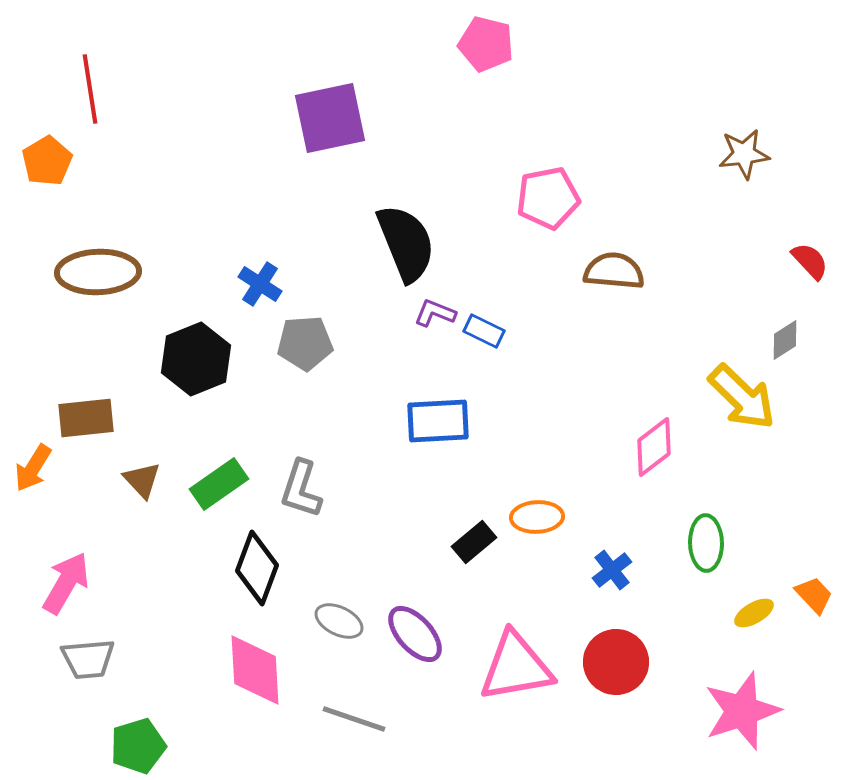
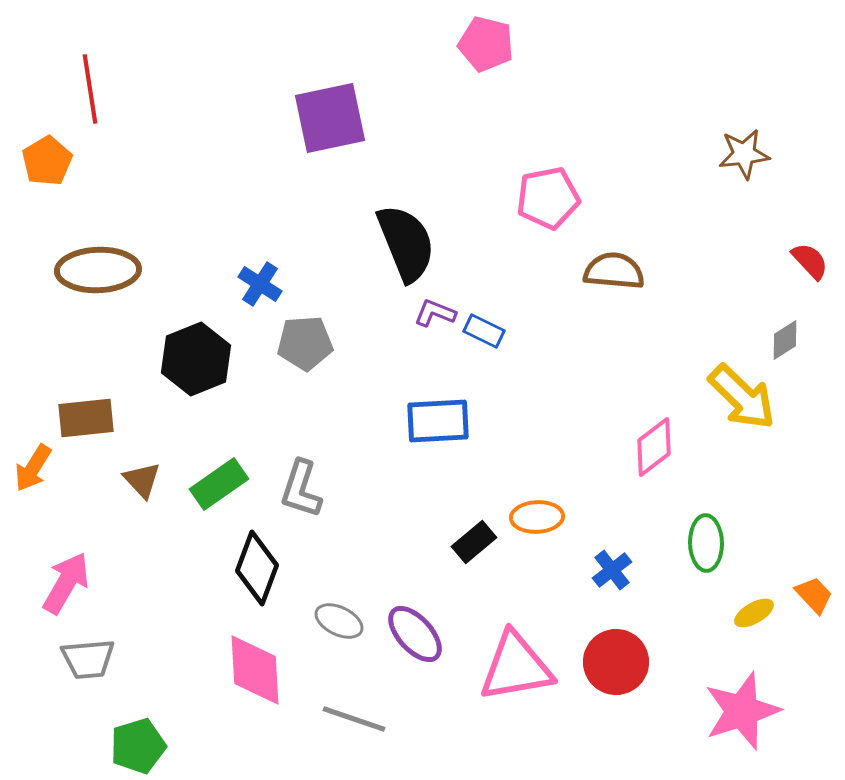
brown ellipse at (98, 272): moved 2 px up
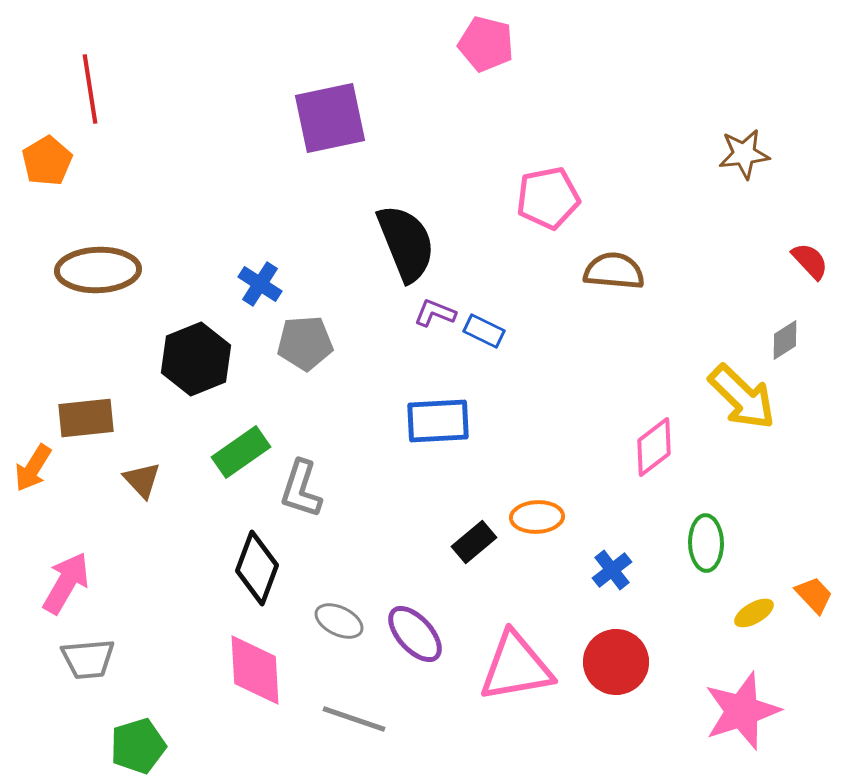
green rectangle at (219, 484): moved 22 px right, 32 px up
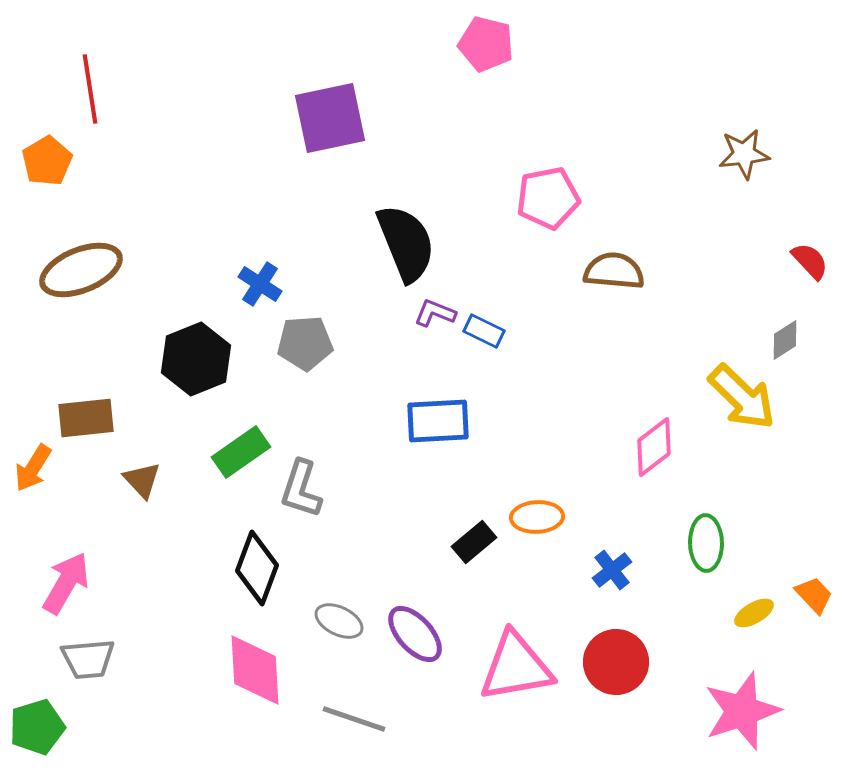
brown ellipse at (98, 270): moved 17 px left; rotated 20 degrees counterclockwise
green pentagon at (138, 746): moved 101 px left, 19 px up
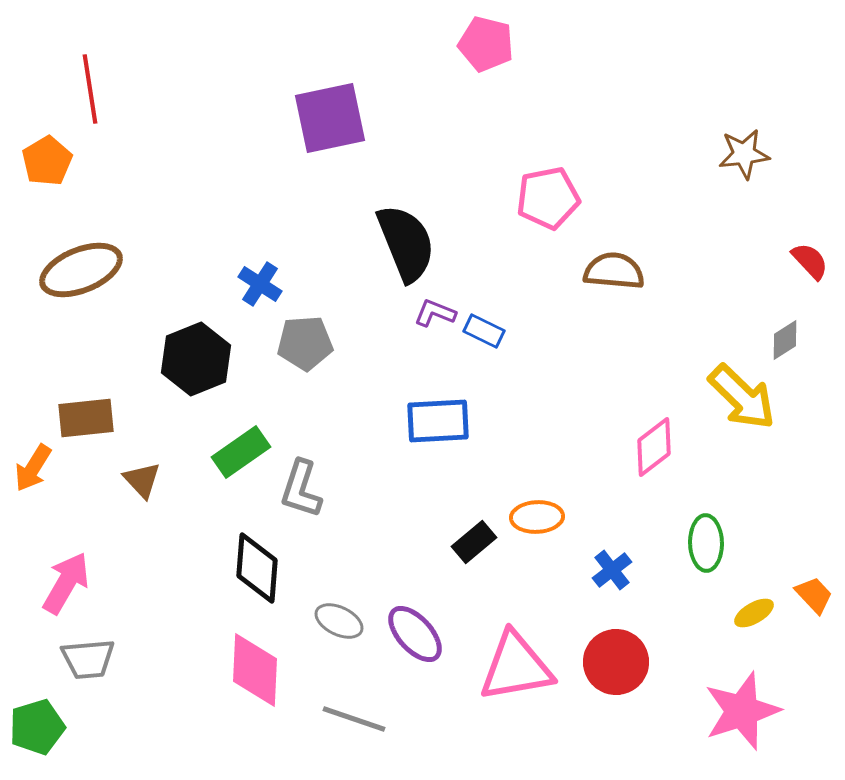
black diamond at (257, 568): rotated 16 degrees counterclockwise
pink diamond at (255, 670): rotated 6 degrees clockwise
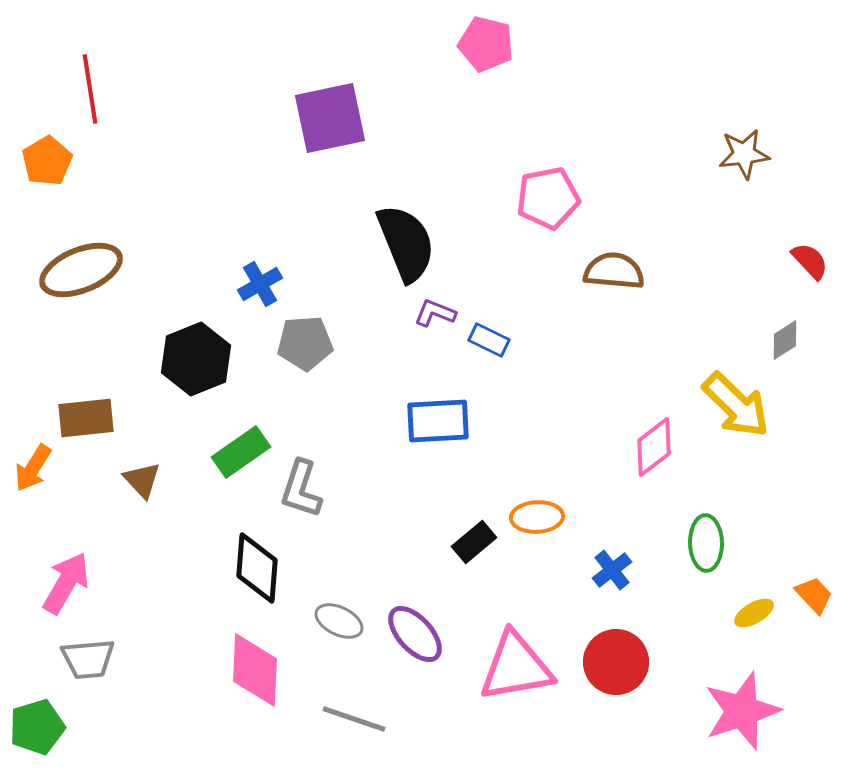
blue cross at (260, 284): rotated 27 degrees clockwise
blue rectangle at (484, 331): moved 5 px right, 9 px down
yellow arrow at (742, 397): moved 6 px left, 8 px down
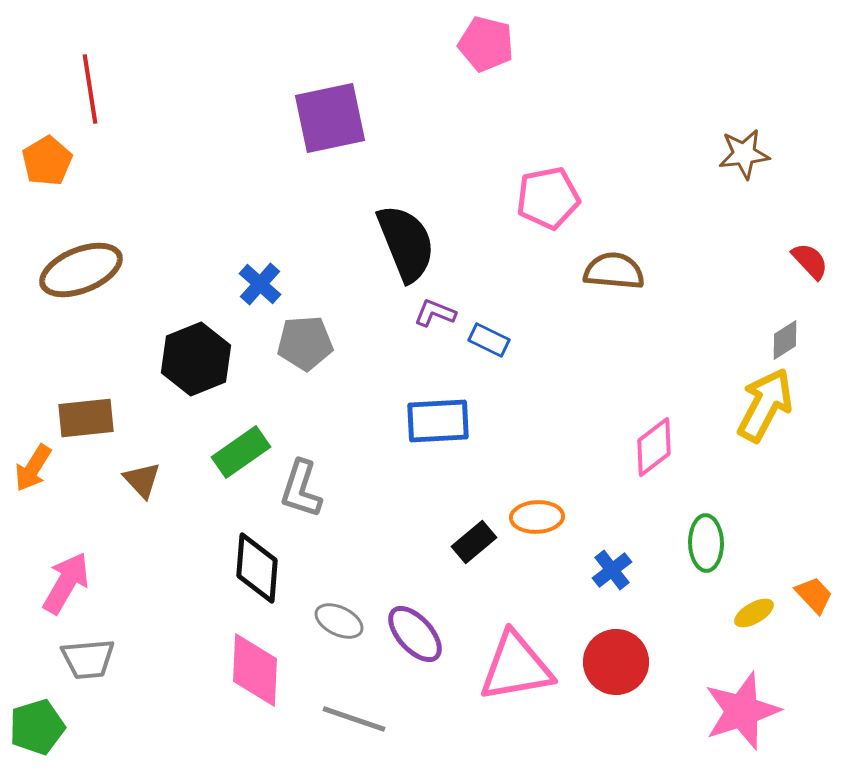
blue cross at (260, 284): rotated 18 degrees counterclockwise
yellow arrow at (736, 405): moved 29 px right; rotated 106 degrees counterclockwise
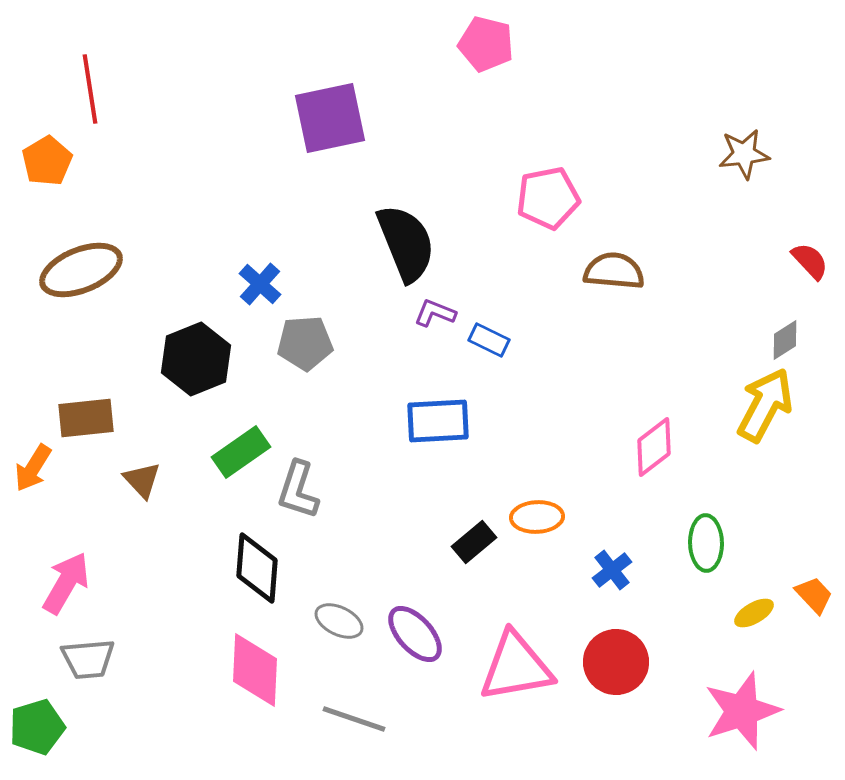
gray L-shape at (301, 489): moved 3 px left, 1 px down
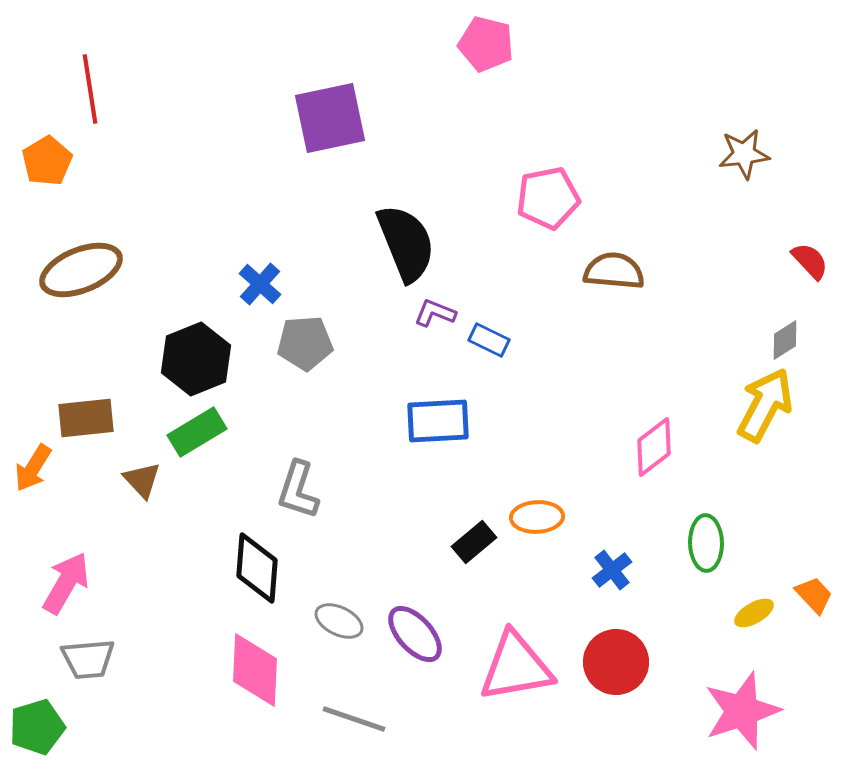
green rectangle at (241, 452): moved 44 px left, 20 px up; rotated 4 degrees clockwise
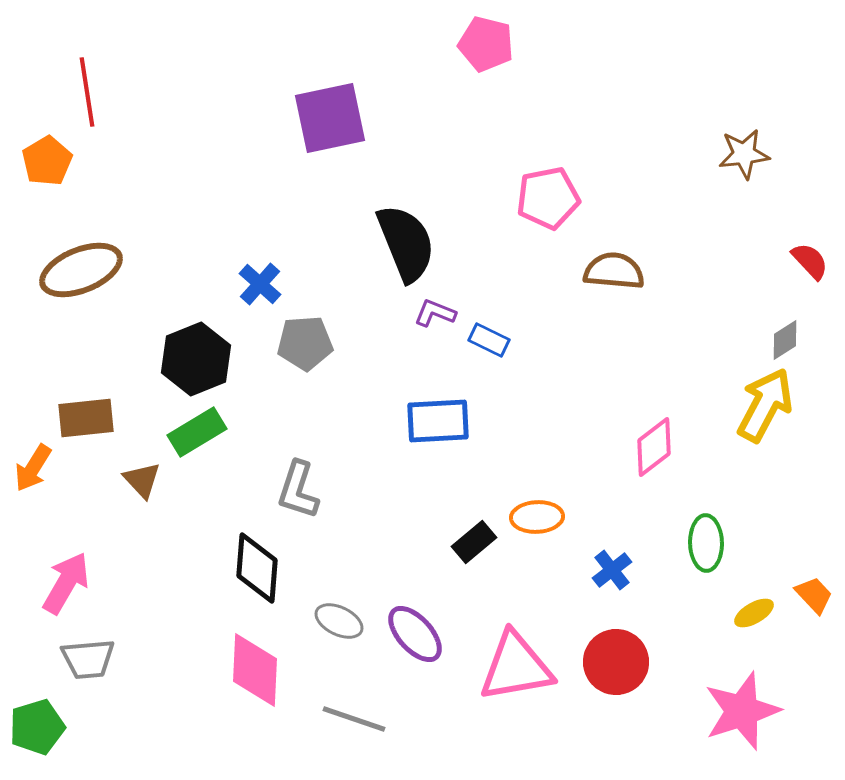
red line at (90, 89): moved 3 px left, 3 px down
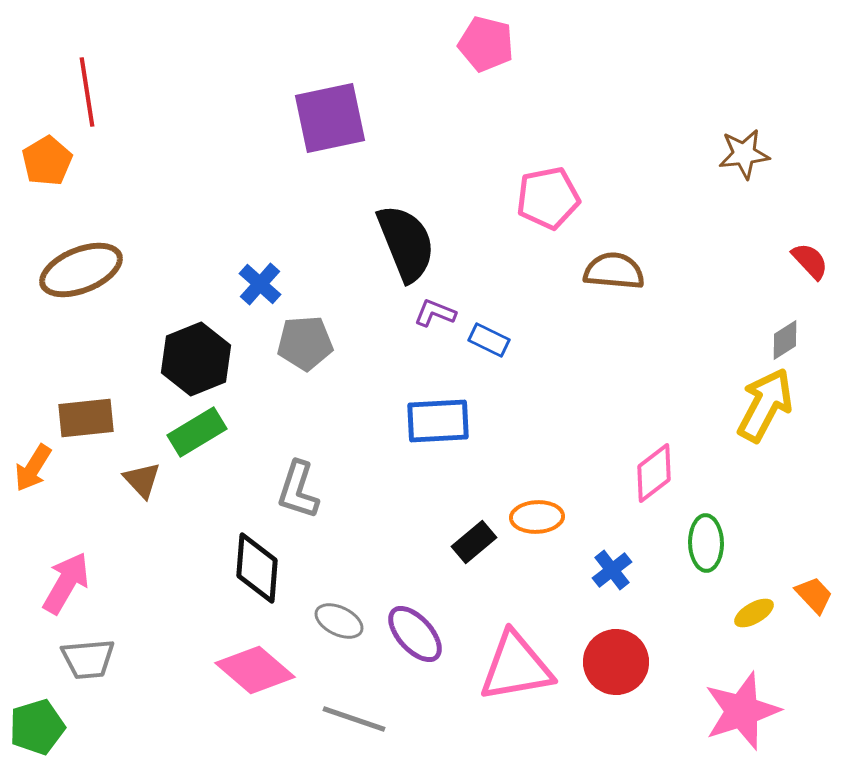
pink diamond at (654, 447): moved 26 px down
pink diamond at (255, 670): rotated 52 degrees counterclockwise
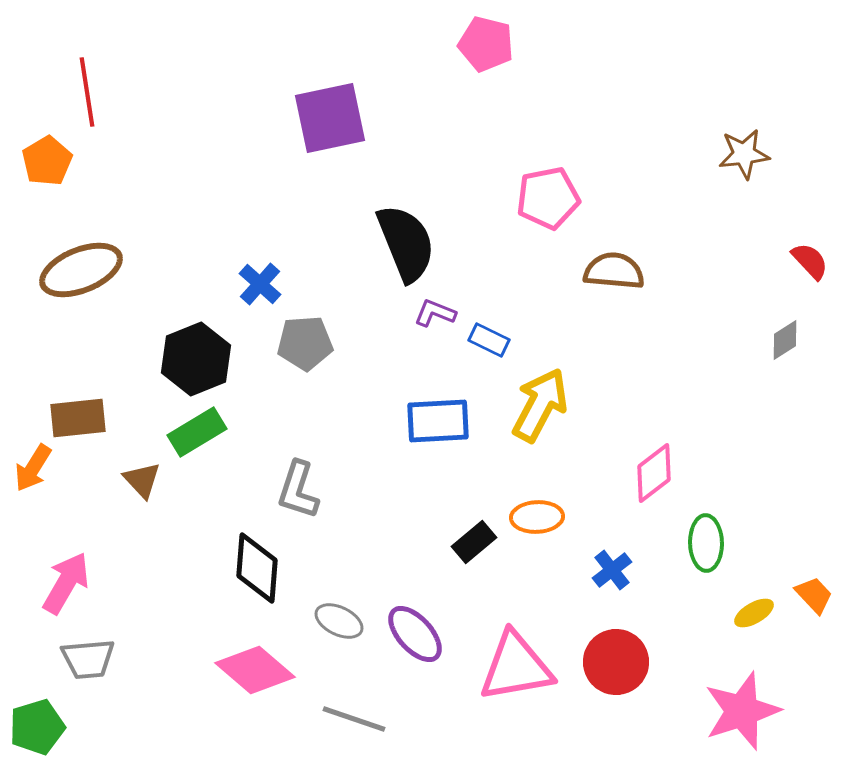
yellow arrow at (765, 405): moved 225 px left
brown rectangle at (86, 418): moved 8 px left
